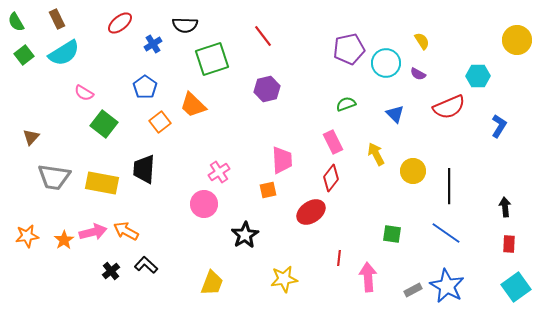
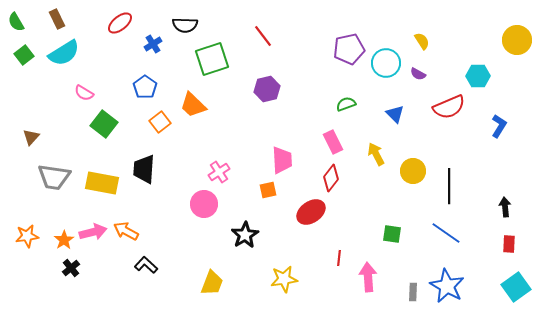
black cross at (111, 271): moved 40 px left, 3 px up
gray rectangle at (413, 290): moved 2 px down; rotated 60 degrees counterclockwise
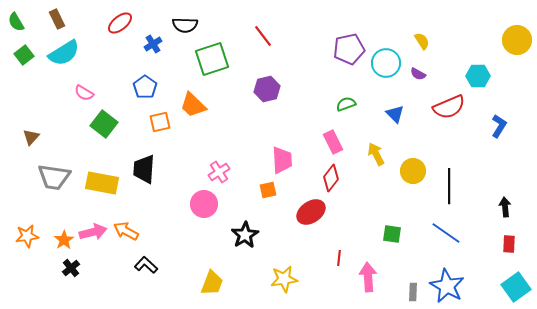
orange square at (160, 122): rotated 25 degrees clockwise
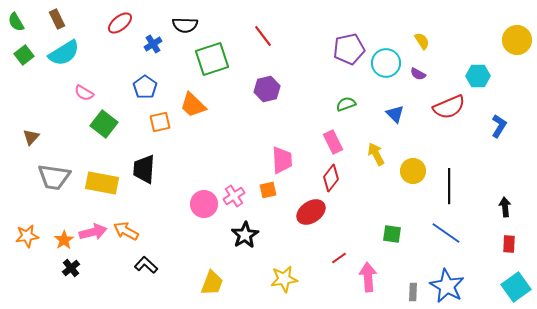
pink cross at (219, 172): moved 15 px right, 24 px down
red line at (339, 258): rotated 49 degrees clockwise
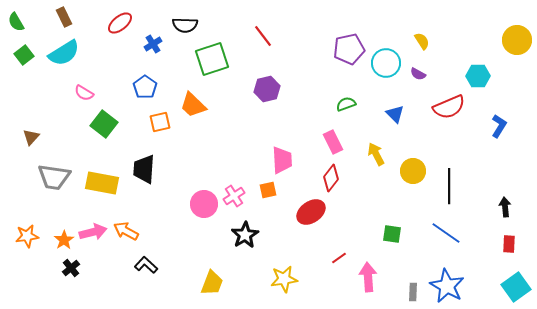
brown rectangle at (57, 19): moved 7 px right, 2 px up
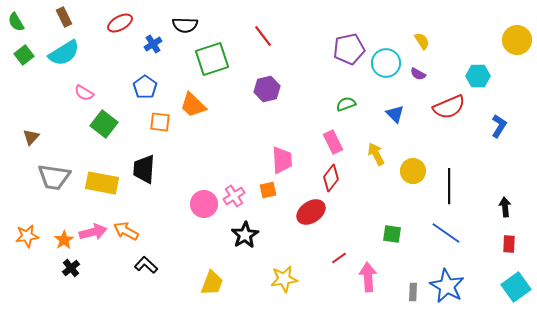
red ellipse at (120, 23): rotated 10 degrees clockwise
orange square at (160, 122): rotated 20 degrees clockwise
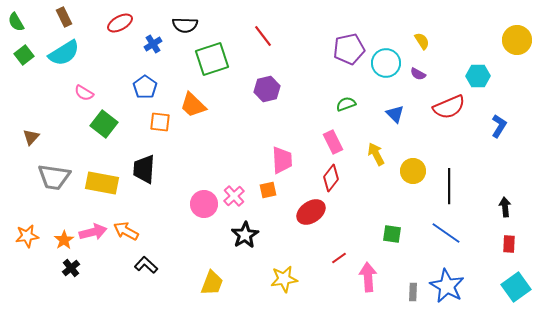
pink cross at (234, 196): rotated 10 degrees counterclockwise
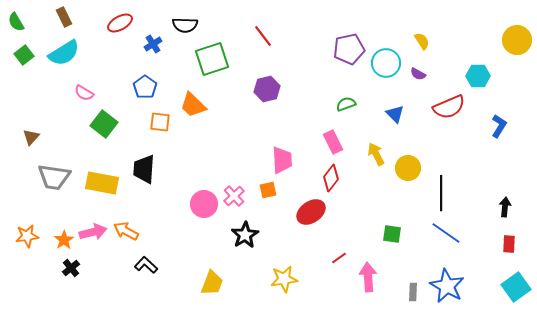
yellow circle at (413, 171): moved 5 px left, 3 px up
black line at (449, 186): moved 8 px left, 7 px down
black arrow at (505, 207): rotated 12 degrees clockwise
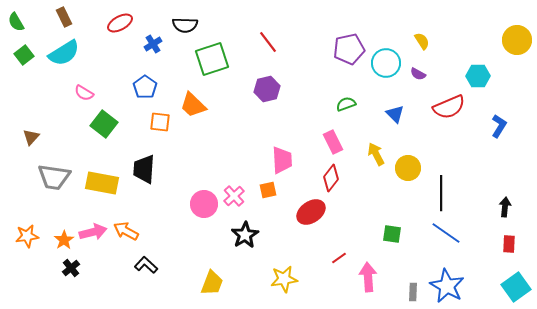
red line at (263, 36): moved 5 px right, 6 px down
